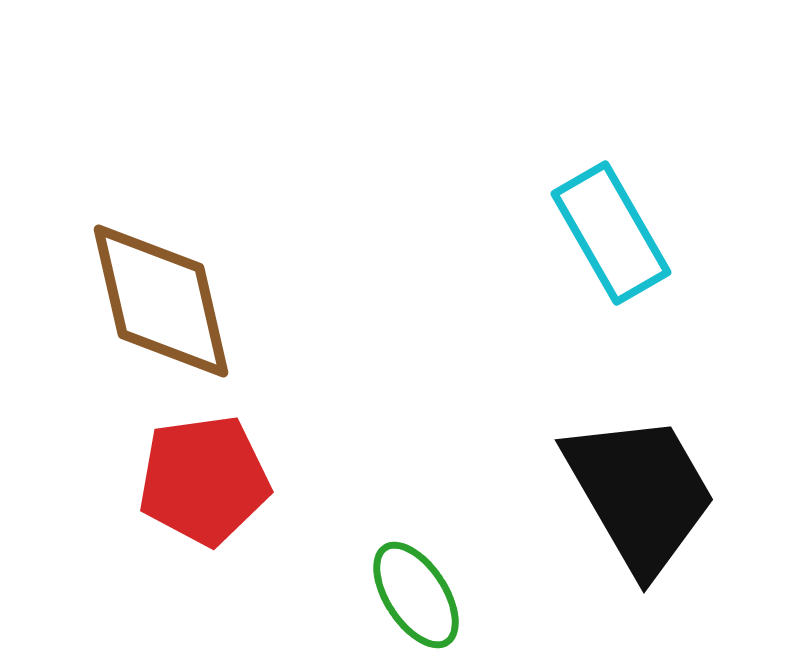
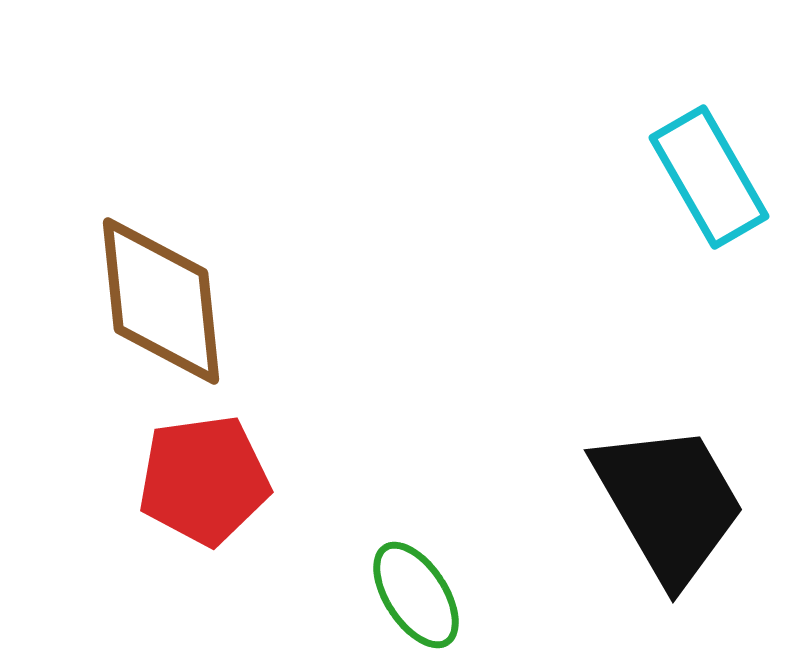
cyan rectangle: moved 98 px right, 56 px up
brown diamond: rotated 7 degrees clockwise
black trapezoid: moved 29 px right, 10 px down
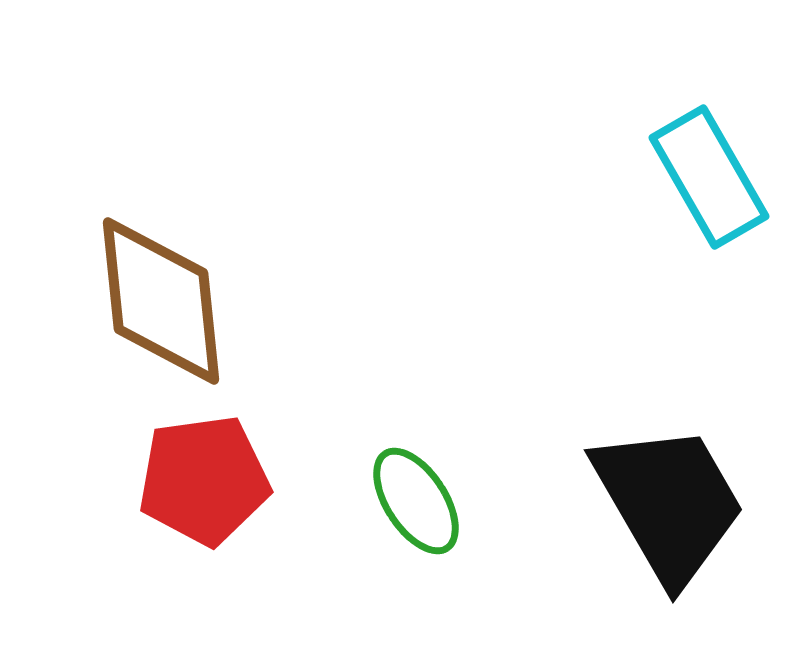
green ellipse: moved 94 px up
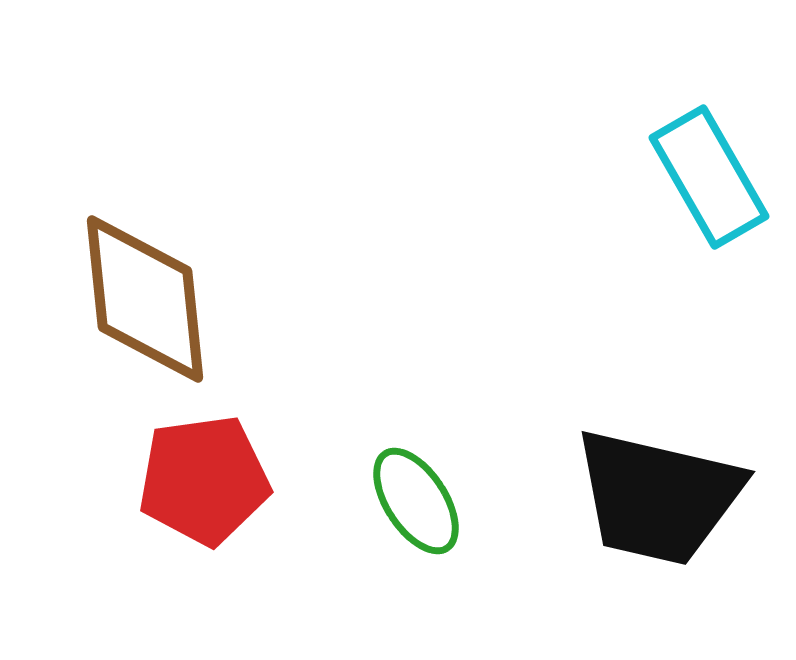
brown diamond: moved 16 px left, 2 px up
black trapezoid: moved 11 px left, 6 px up; rotated 133 degrees clockwise
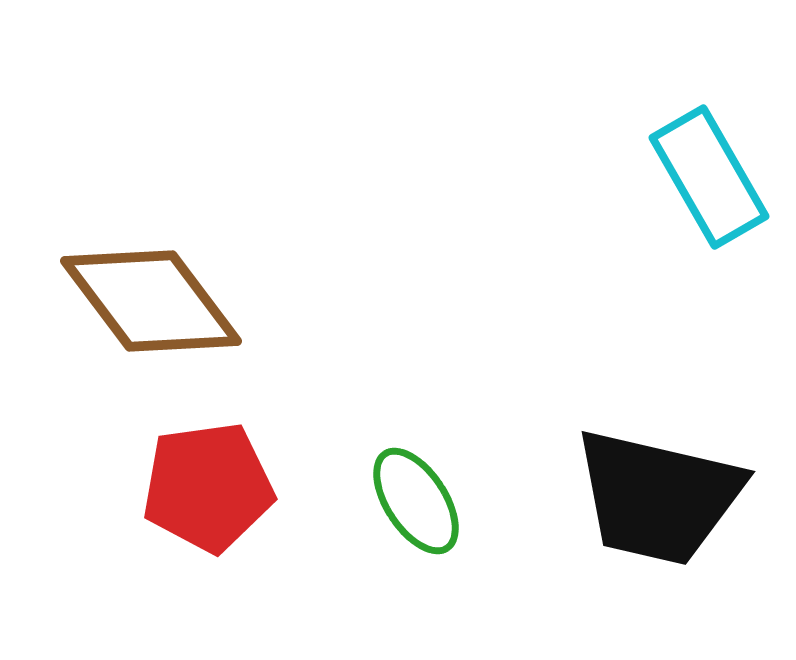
brown diamond: moved 6 px right, 2 px down; rotated 31 degrees counterclockwise
red pentagon: moved 4 px right, 7 px down
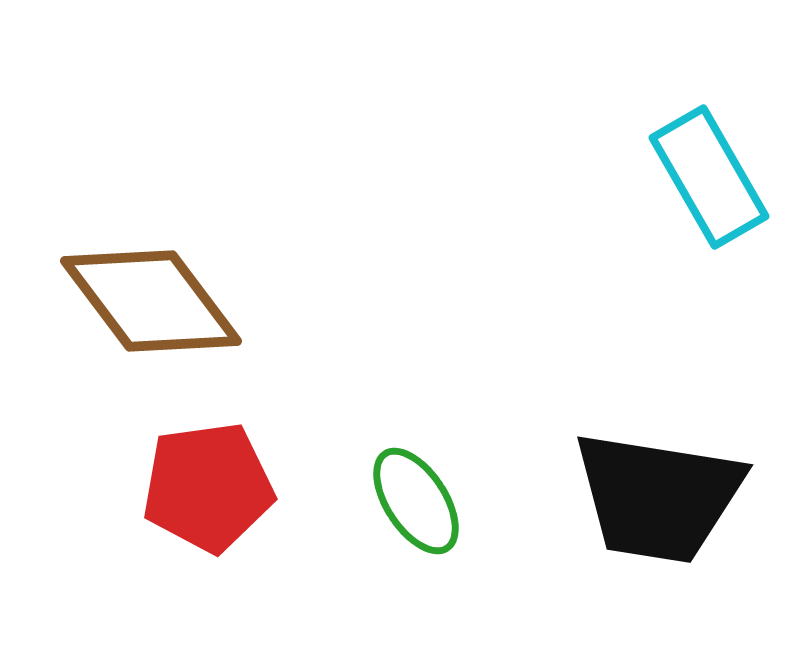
black trapezoid: rotated 4 degrees counterclockwise
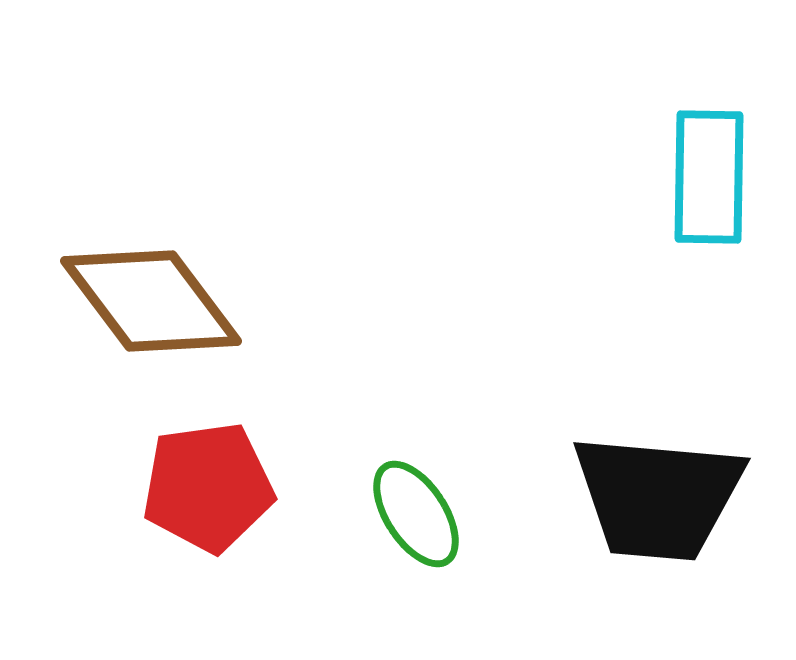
cyan rectangle: rotated 31 degrees clockwise
black trapezoid: rotated 4 degrees counterclockwise
green ellipse: moved 13 px down
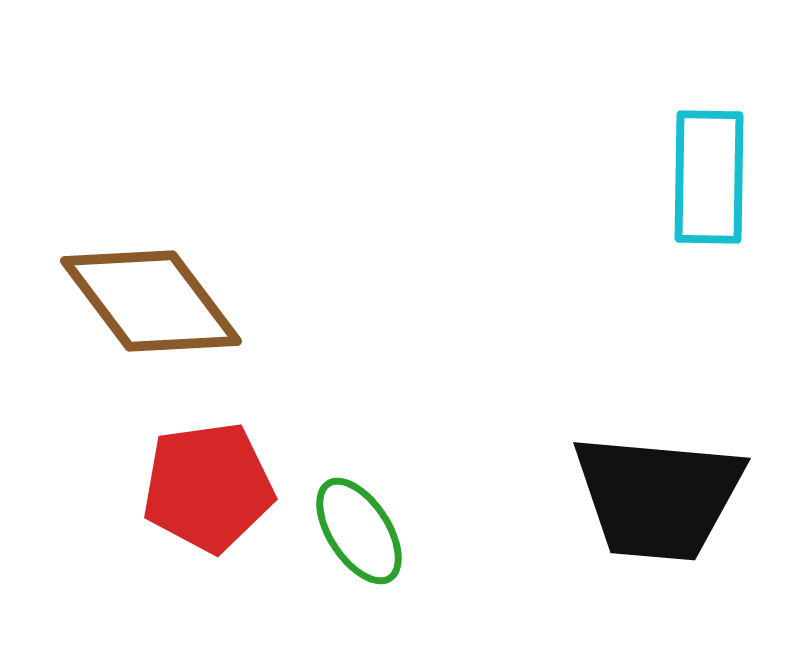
green ellipse: moved 57 px left, 17 px down
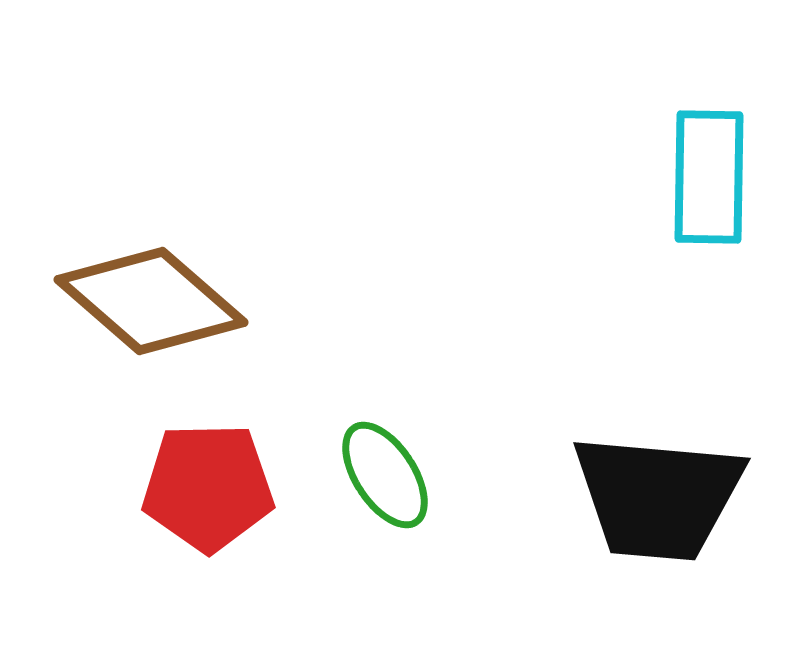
brown diamond: rotated 12 degrees counterclockwise
red pentagon: rotated 7 degrees clockwise
green ellipse: moved 26 px right, 56 px up
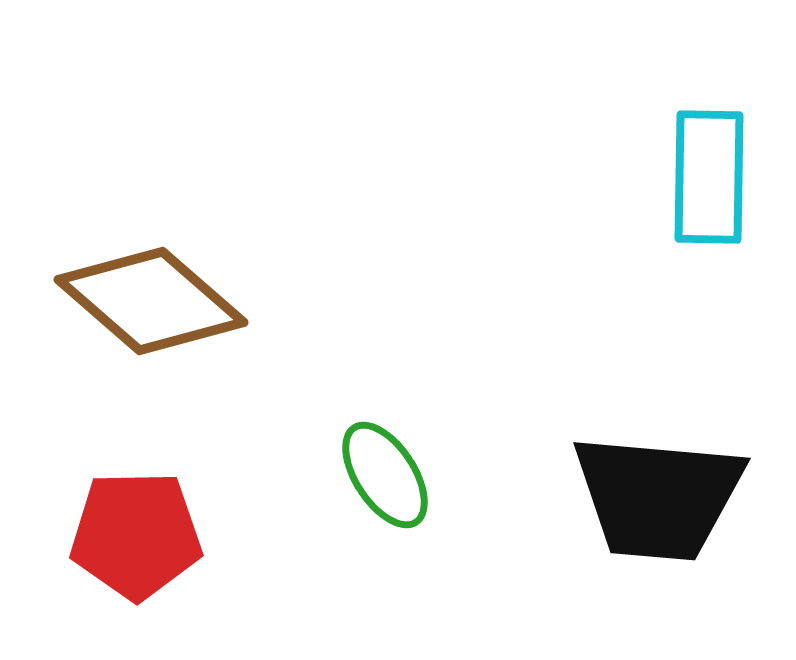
red pentagon: moved 72 px left, 48 px down
